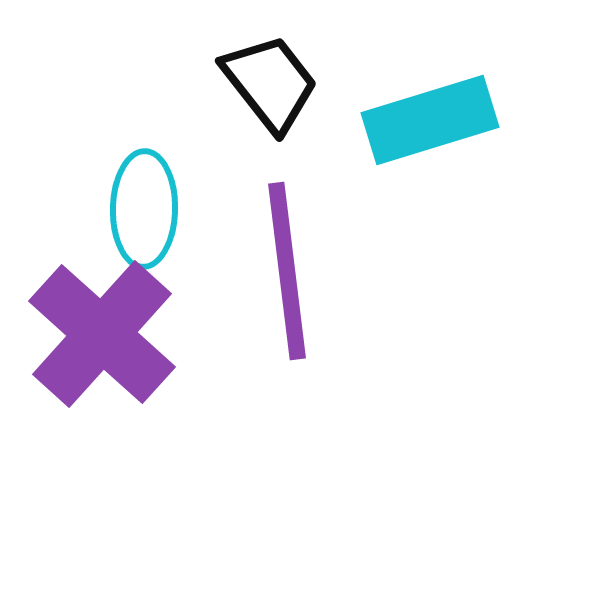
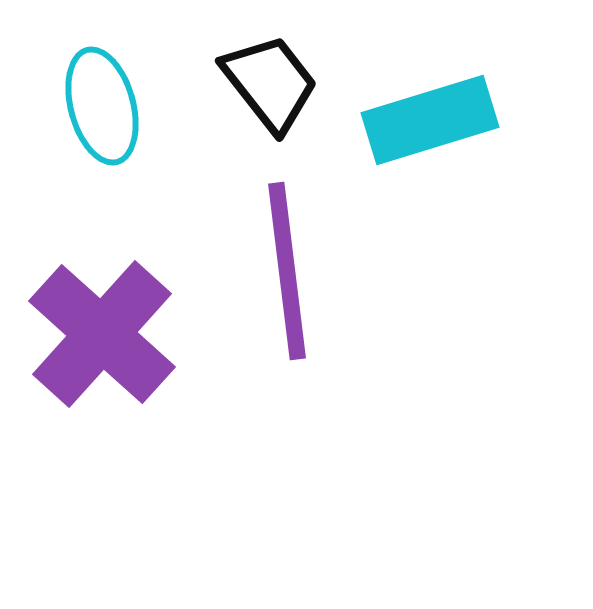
cyan ellipse: moved 42 px left, 103 px up; rotated 16 degrees counterclockwise
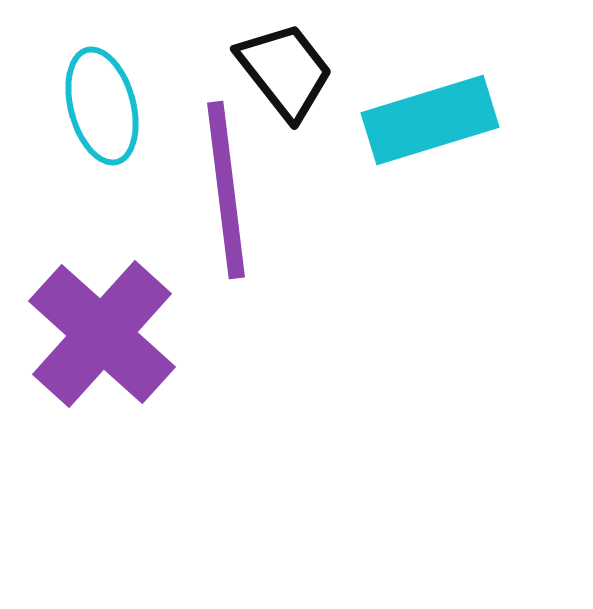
black trapezoid: moved 15 px right, 12 px up
purple line: moved 61 px left, 81 px up
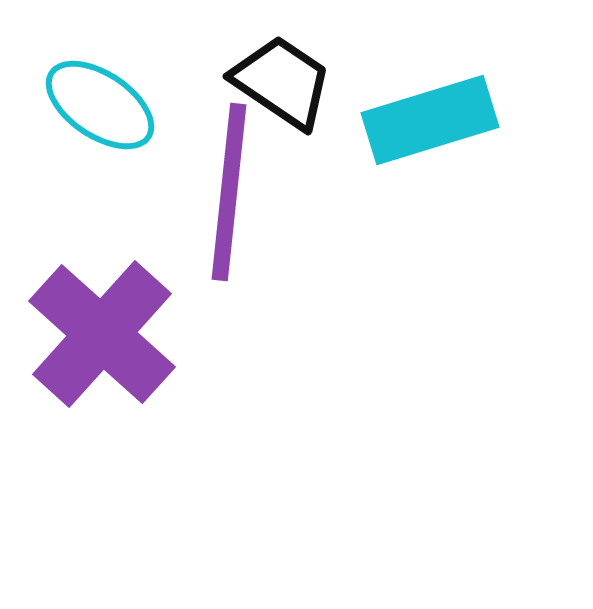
black trapezoid: moved 3 px left, 11 px down; rotated 18 degrees counterclockwise
cyan ellipse: moved 2 px left, 1 px up; rotated 41 degrees counterclockwise
purple line: moved 3 px right, 2 px down; rotated 13 degrees clockwise
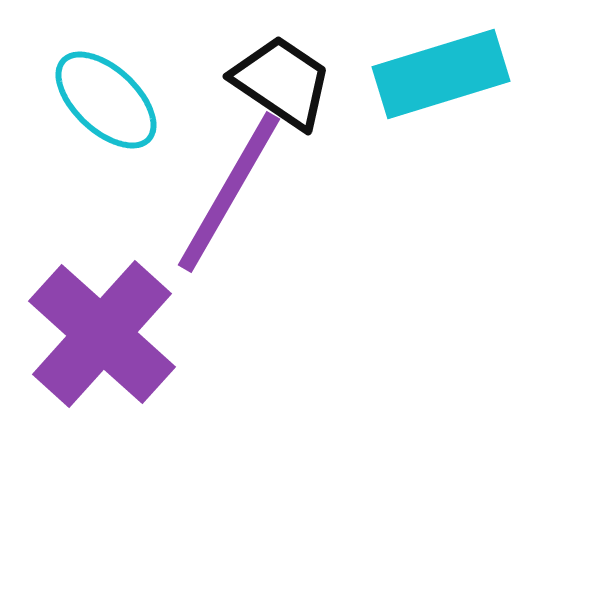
cyan ellipse: moved 6 px right, 5 px up; rotated 9 degrees clockwise
cyan rectangle: moved 11 px right, 46 px up
purple line: rotated 24 degrees clockwise
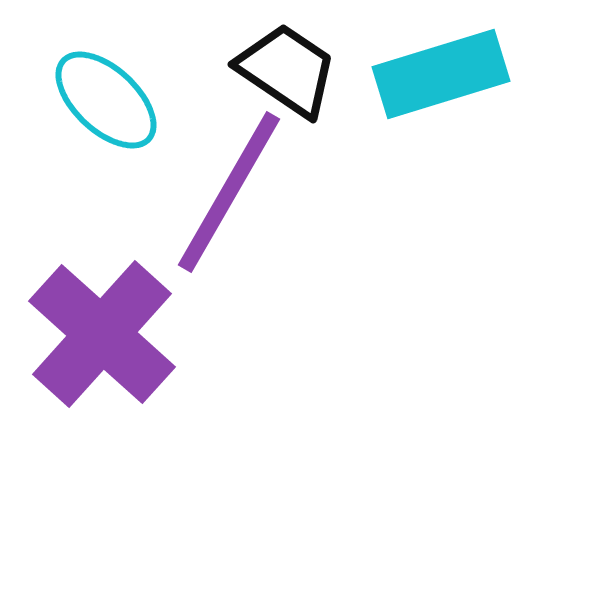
black trapezoid: moved 5 px right, 12 px up
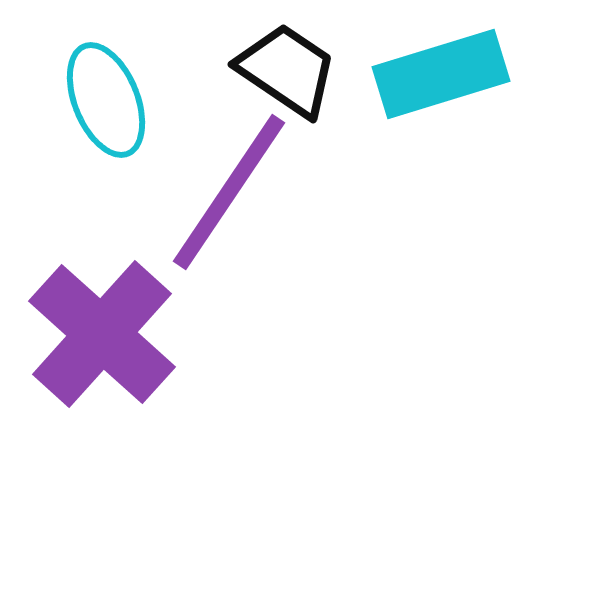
cyan ellipse: rotated 25 degrees clockwise
purple line: rotated 4 degrees clockwise
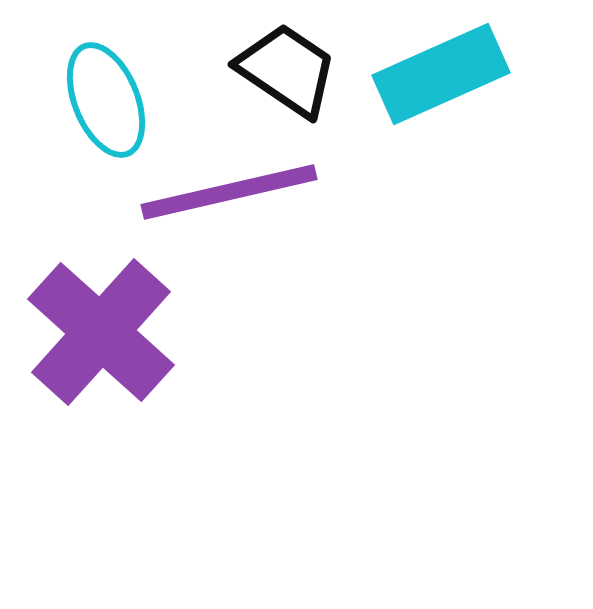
cyan rectangle: rotated 7 degrees counterclockwise
purple line: rotated 43 degrees clockwise
purple cross: moved 1 px left, 2 px up
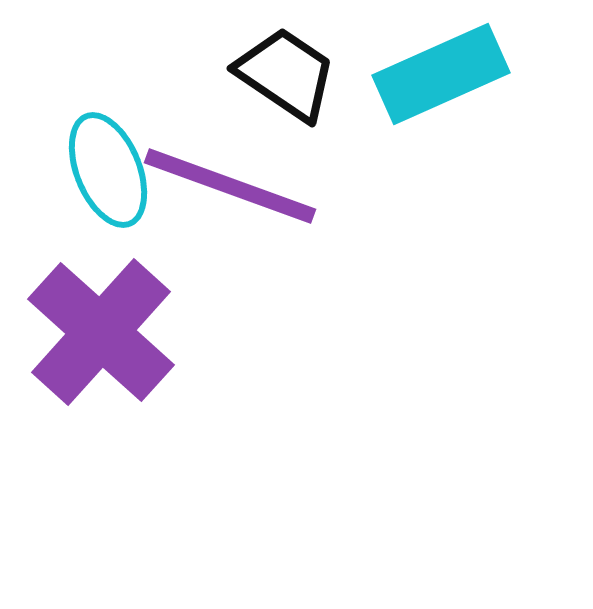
black trapezoid: moved 1 px left, 4 px down
cyan ellipse: moved 2 px right, 70 px down
purple line: moved 1 px right, 6 px up; rotated 33 degrees clockwise
